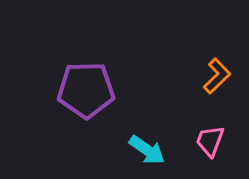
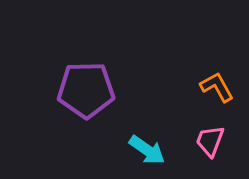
orange L-shape: moved 11 px down; rotated 75 degrees counterclockwise
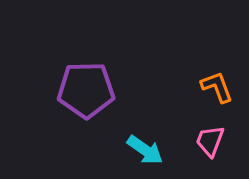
orange L-shape: rotated 9 degrees clockwise
cyan arrow: moved 2 px left
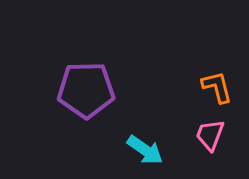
orange L-shape: rotated 6 degrees clockwise
pink trapezoid: moved 6 px up
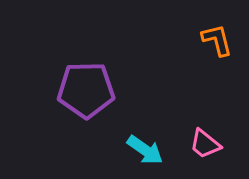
orange L-shape: moved 47 px up
pink trapezoid: moved 5 px left, 9 px down; rotated 72 degrees counterclockwise
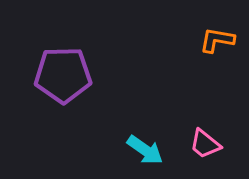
orange L-shape: rotated 66 degrees counterclockwise
purple pentagon: moved 23 px left, 15 px up
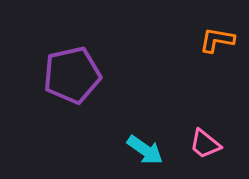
purple pentagon: moved 9 px right; rotated 12 degrees counterclockwise
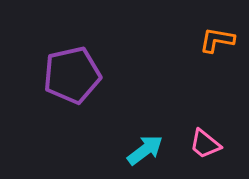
cyan arrow: rotated 72 degrees counterclockwise
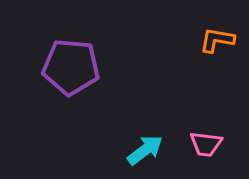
purple pentagon: moved 1 px left, 8 px up; rotated 18 degrees clockwise
pink trapezoid: moved 1 px right; rotated 32 degrees counterclockwise
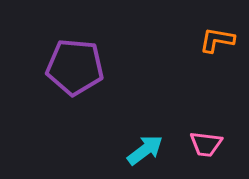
purple pentagon: moved 4 px right
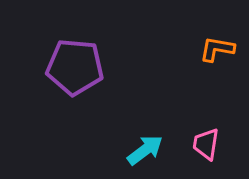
orange L-shape: moved 9 px down
pink trapezoid: rotated 92 degrees clockwise
